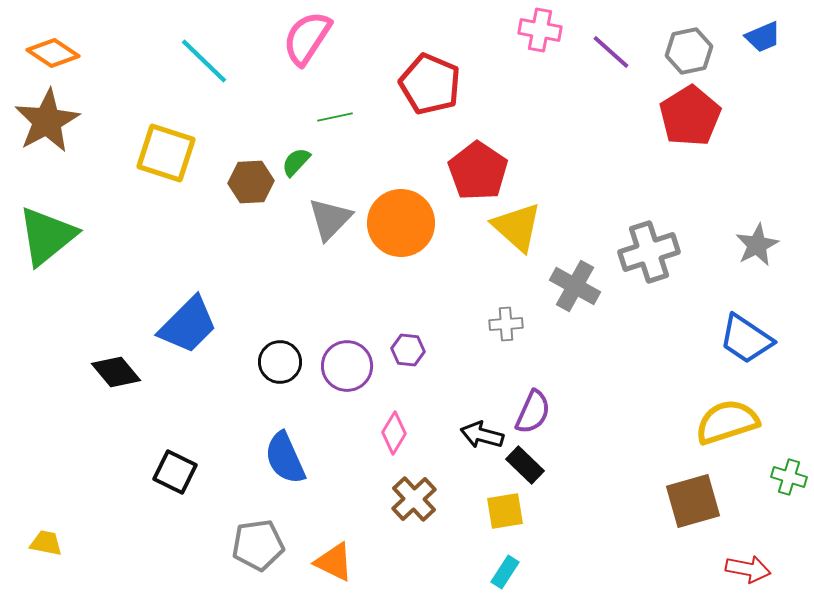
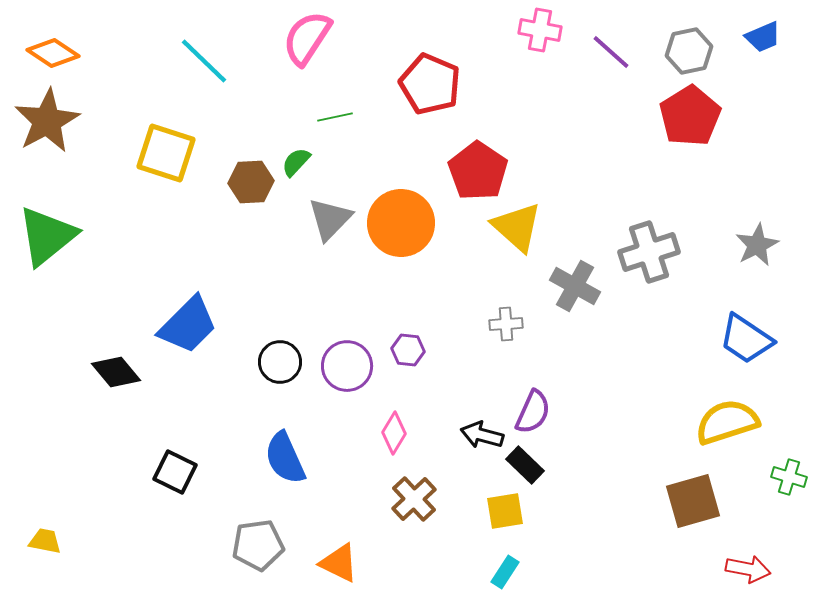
yellow trapezoid at (46, 543): moved 1 px left, 2 px up
orange triangle at (334, 562): moved 5 px right, 1 px down
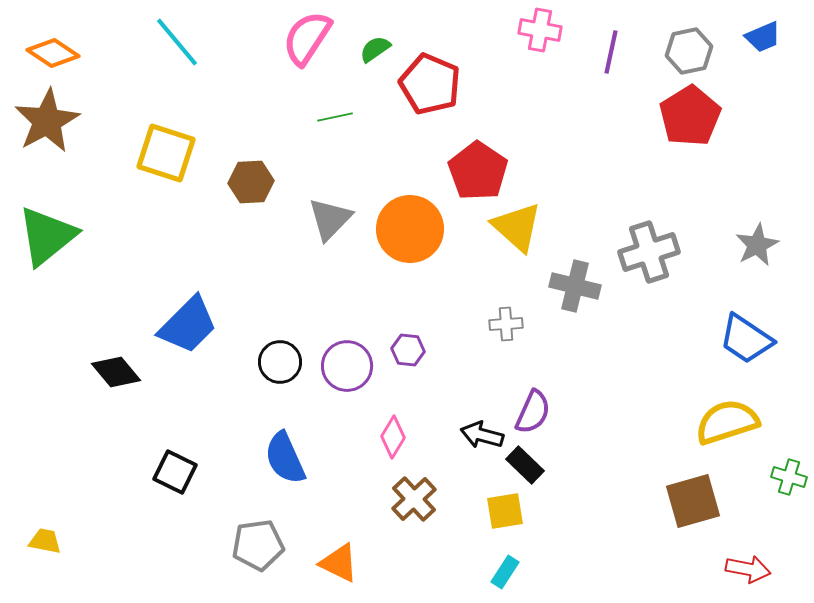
purple line at (611, 52): rotated 60 degrees clockwise
cyan line at (204, 61): moved 27 px left, 19 px up; rotated 6 degrees clockwise
green semicircle at (296, 162): moved 79 px right, 113 px up; rotated 12 degrees clockwise
orange circle at (401, 223): moved 9 px right, 6 px down
gray cross at (575, 286): rotated 15 degrees counterclockwise
pink diamond at (394, 433): moved 1 px left, 4 px down
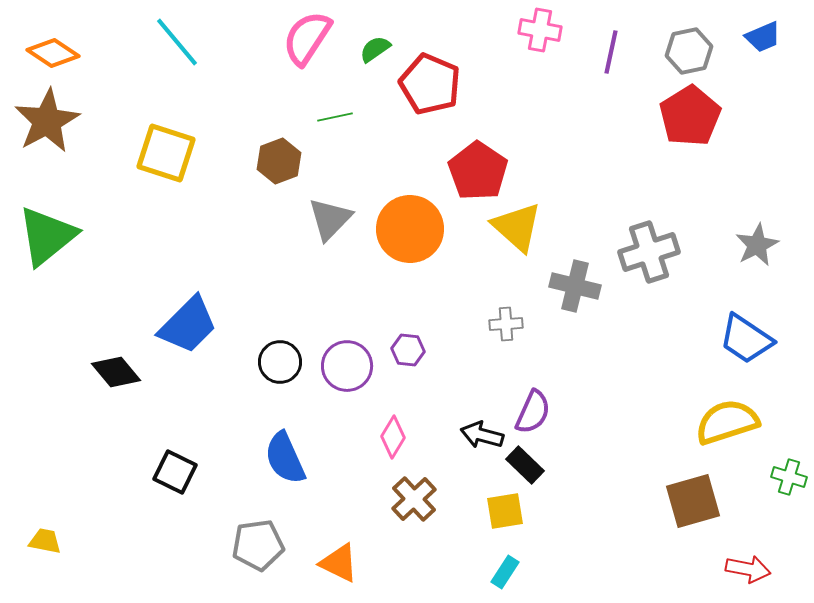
brown hexagon at (251, 182): moved 28 px right, 21 px up; rotated 18 degrees counterclockwise
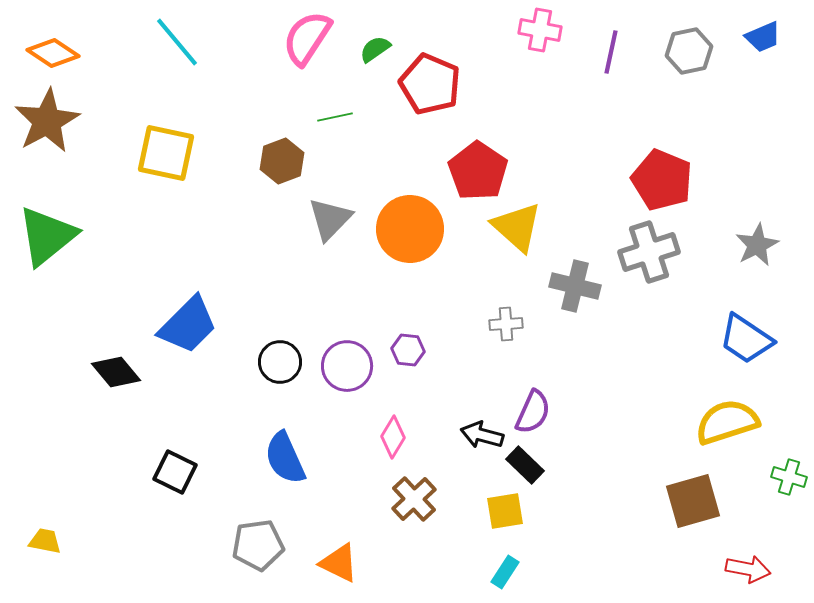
red pentagon at (690, 116): moved 28 px left, 64 px down; rotated 18 degrees counterclockwise
yellow square at (166, 153): rotated 6 degrees counterclockwise
brown hexagon at (279, 161): moved 3 px right
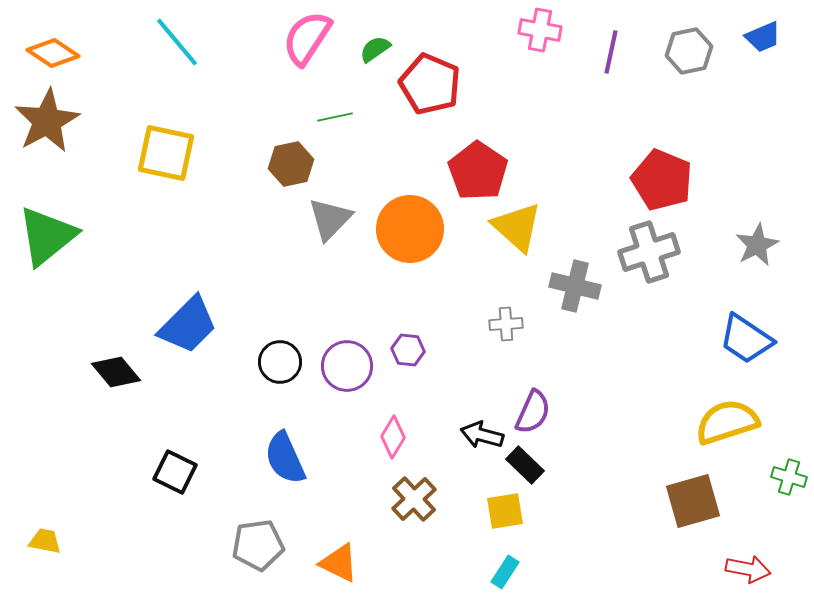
brown hexagon at (282, 161): moved 9 px right, 3 px down; rotated 9 degrees clockwise
